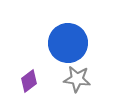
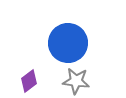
gray star: moved 1 px left, 2 px down
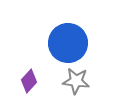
purple diamond: rotated 10 degrees counterclockwise
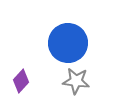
purple diamond: moved 8 px left
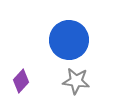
blue circle: moved 1 px right, 3 px up
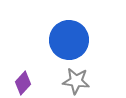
purple diamond: moved 2 px right, 2 px down
